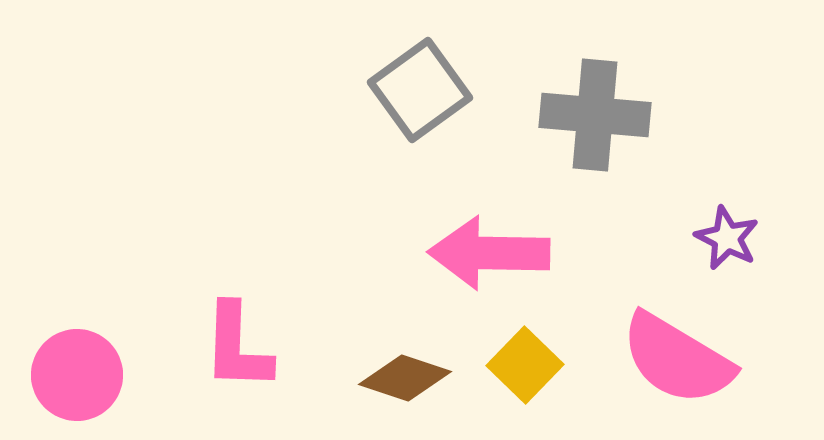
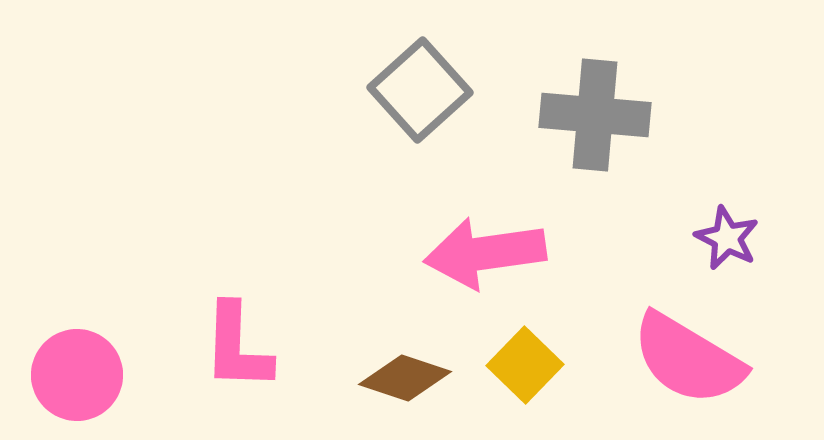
gray square: rotated 6 degrees counterclockwise
pink arrow: moved 4 px left; rotated 9 degrees counterclockwise
pink semicircle: moved 11 px right
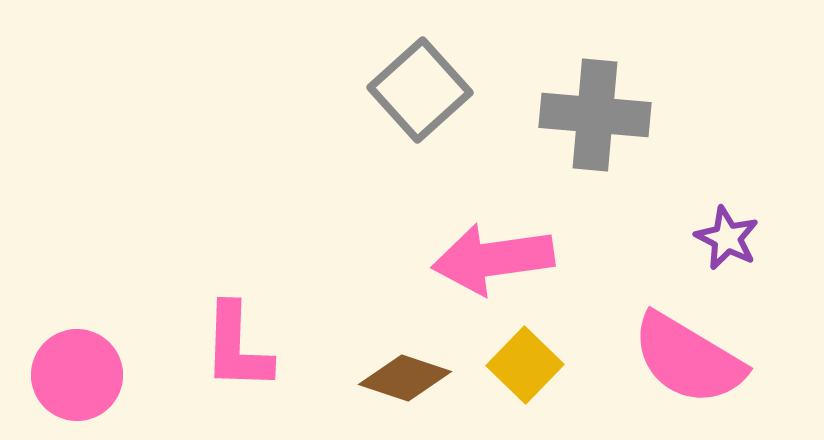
pink arrow: moved 8 px right, 6 px down
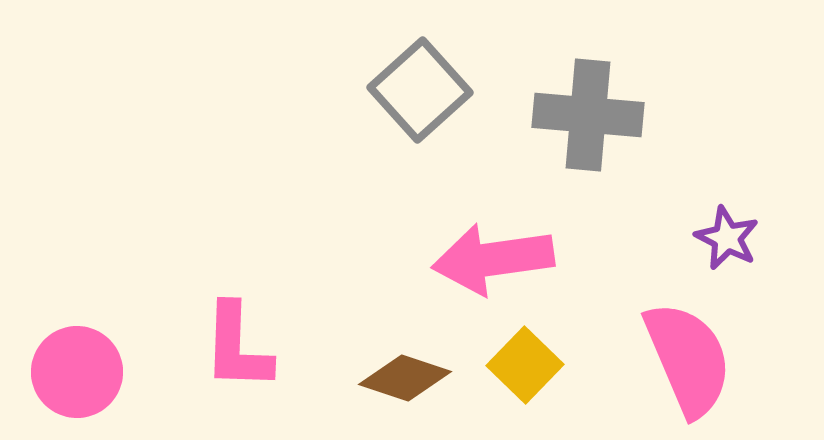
gray cross: moved 7 px left
pink semicircle: rotated 144 degrees counterclockwise
pink circle: moved 3 px up
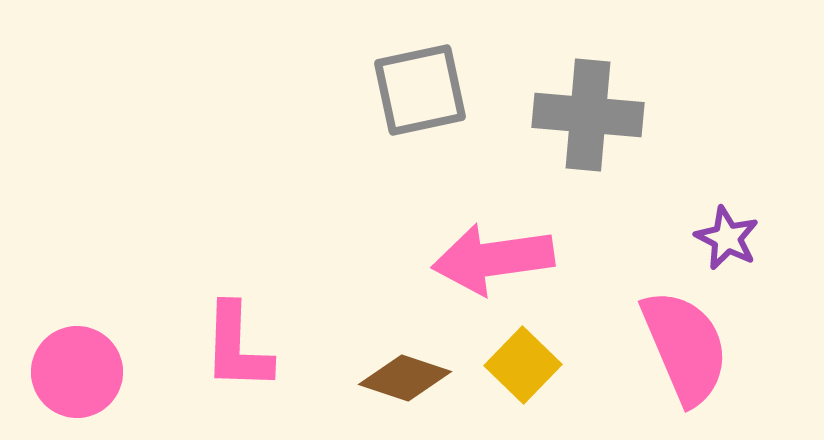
gray square: rotated 30 degrees clockwise
pink semicircle: moved 3 px left, 12 px up
yellow square: moved 2 px left
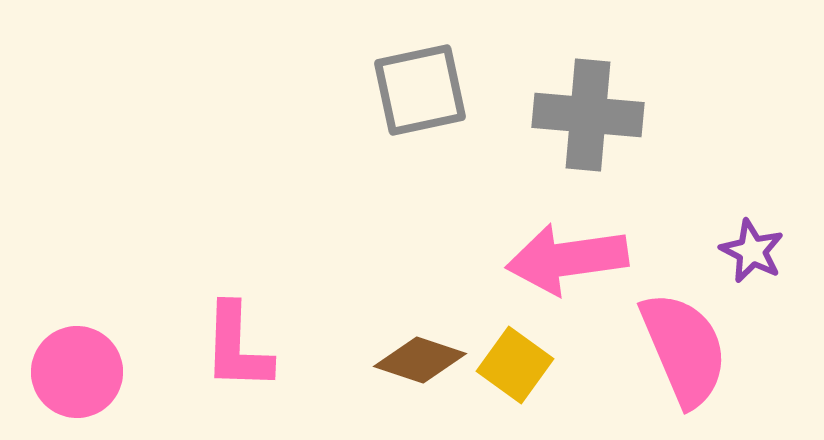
purple star: moved 25 px right, 13 px down
pink arrow: moved 74 px right
pink semicircle: moved 1 px left, 2 px down
yellow square: moved 8 px left; rotated 8 degrees counterclockwise
brown diamond: moved 15 px right, 18 px up
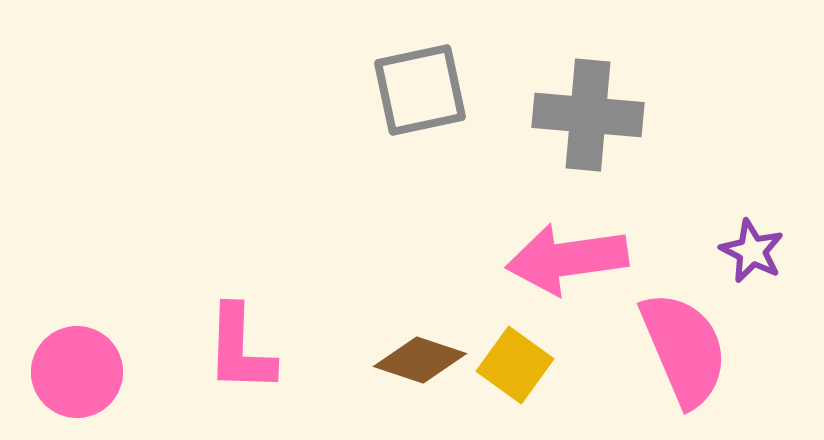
pink L-shape: moved 3 px right, 2 px down
